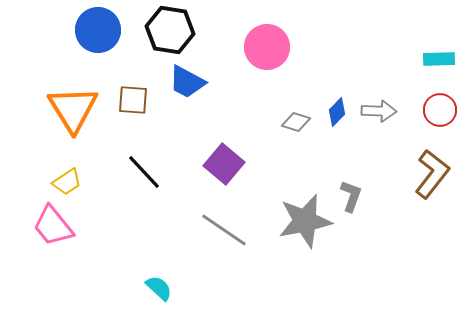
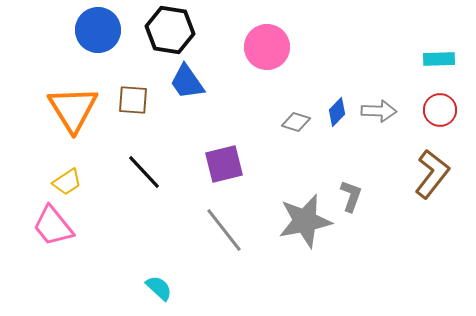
blue trapezoid: rotated 27 degrees clockwise
purple square: rotated 36 degrees clockwise
gray line: rotated 18 degrees clockwise
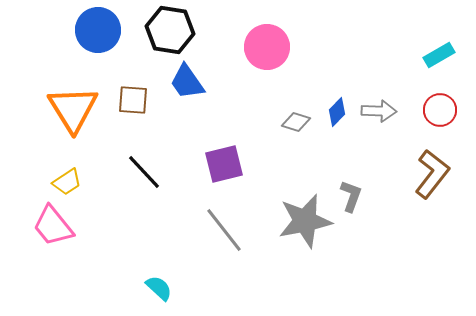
cyan rectangle: moved 4 px up; rotated 28 degrees counterclockwise
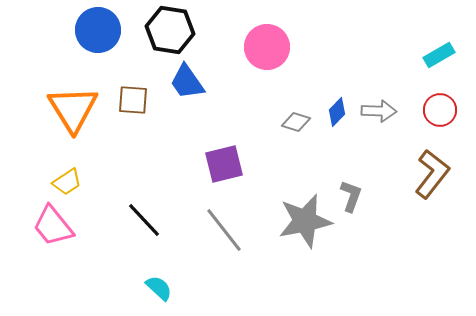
black line: moved 48 px down
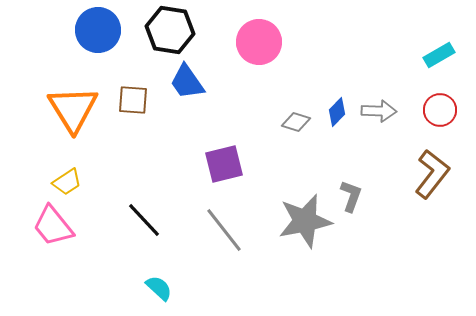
pink circle: moved 8 px left, 5 px up
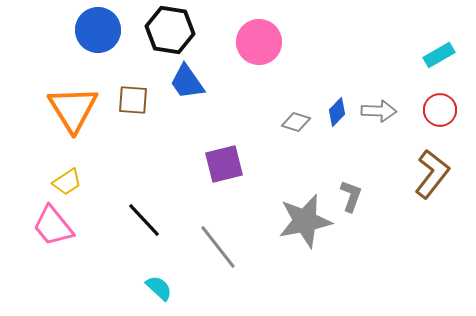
gray line: moved 6 px left, 17 px down
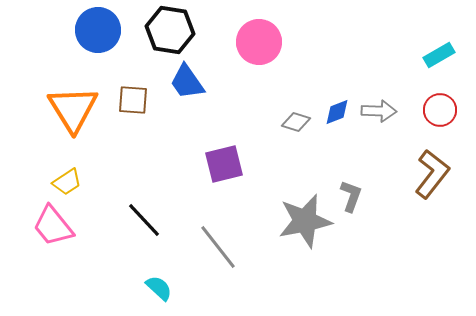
blue diamond: rotated 24 degrees clockwise
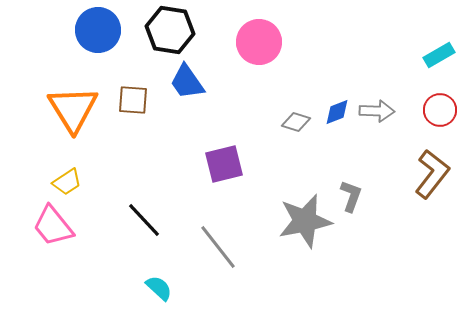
gray arrow: moved 2 px left
